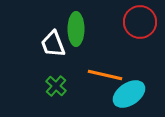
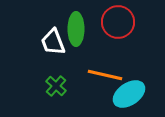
red circle: moved 22 px left
white trapezoid: moved 2 px up
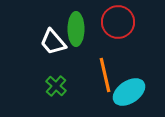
white trapezoid: rotated 20 degrees counterclockwise
orange line: rotated 64 degrees clockwise
cyan ellipse: moved 2 px up
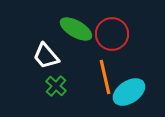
red circle: moved 6 px left, 12 px down
green ellipse: rotated 60 degrees counterclockwise
white trapezoid: moved 7 px left, 14 px down
orange line: moved 2 px down
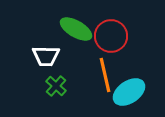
red circle: moved 1 px left, 2 px down
white trapezoid: rotated 48 degrees counterclockwise
orange line: moved 2 px up
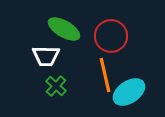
green ellipse: moved 12 px left
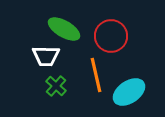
orange line: moved 9 px left
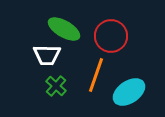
white trapezoid: moved 1 px right, 1 px up
orange line: rotated 32 degrees clockwise
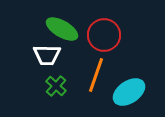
green ellipse: moved 2 px left
red circle: moved 7 px left, 1 px up
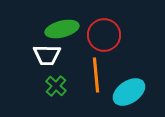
green ellipse: rotated 44 degrees counterclockwise
orange line: rotated 24 degrees counterclockwise
